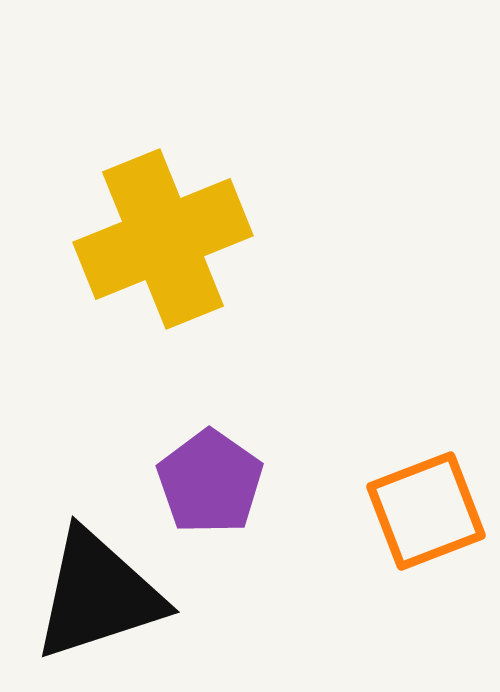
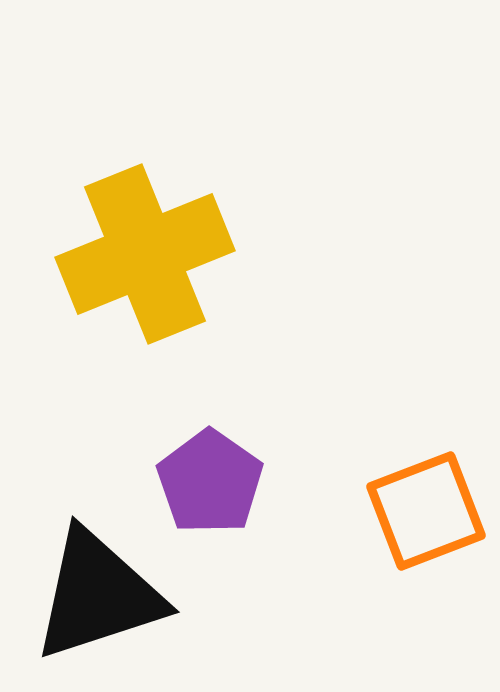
yellow cross: moved 18 px left, 15 px down
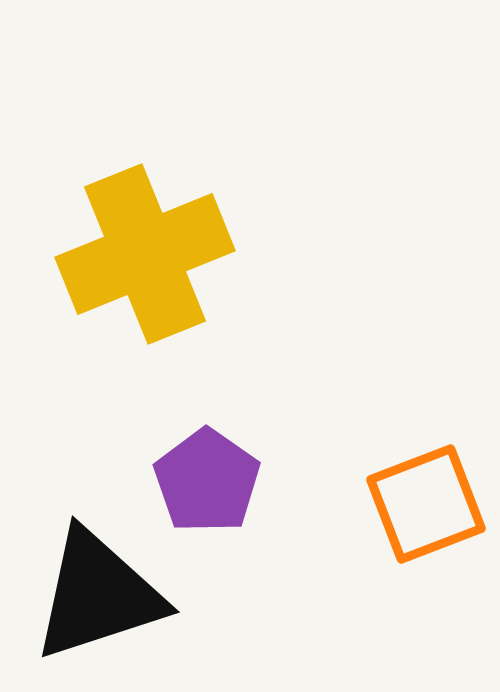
purple pentagon: moved 3 px left, 1 px up
orange square: moved 7 px up
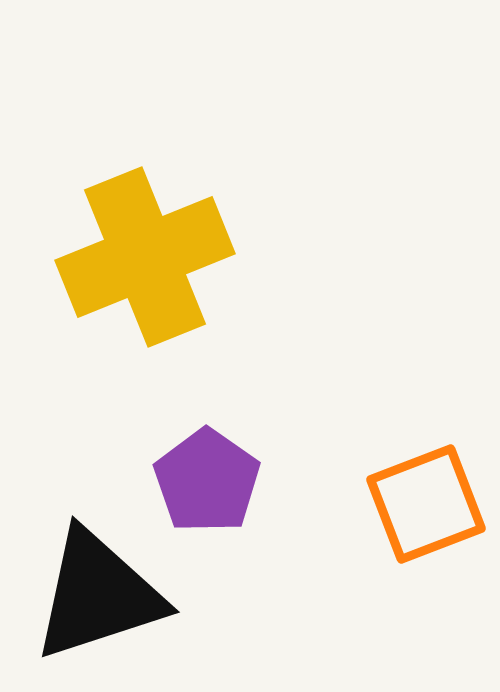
yellow cross: moved 3 px down
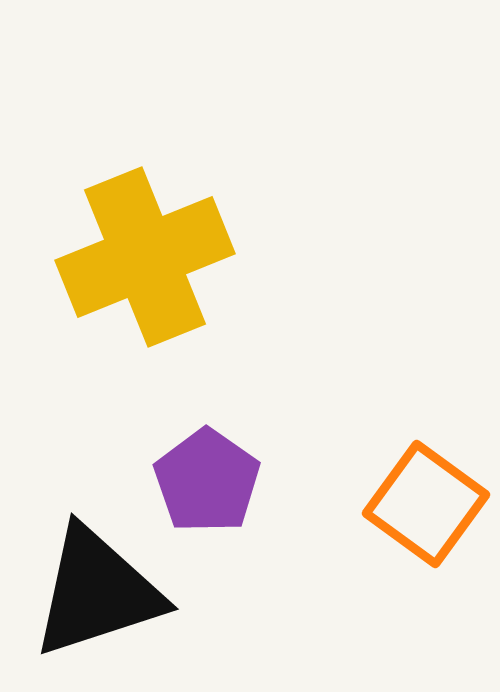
orange square: rotated 33 degrees counterclockwise
black triangle: moved 1 px left, 3 px up
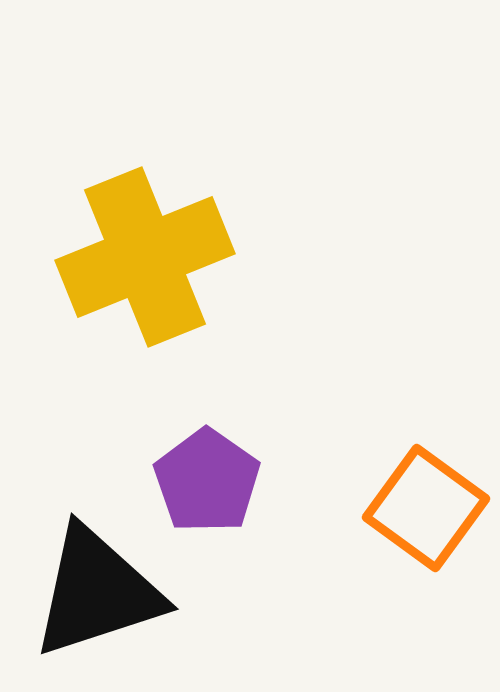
orange square: moved 4 px down
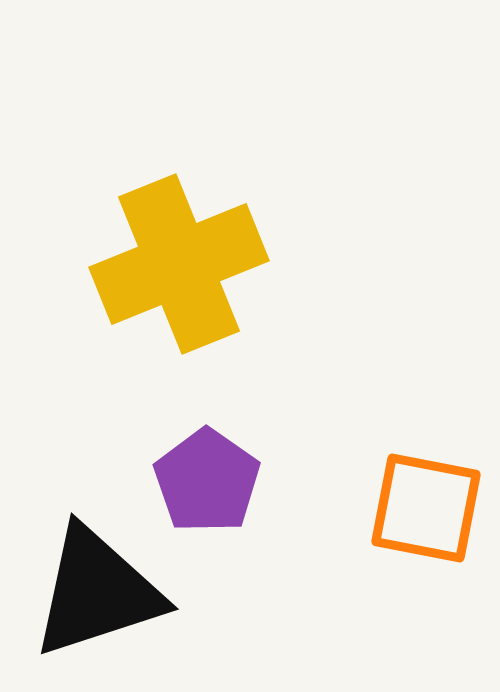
yellow cross: moved 34 px right, 7 px down
orange square: rotated 25 degrees counterclockwise
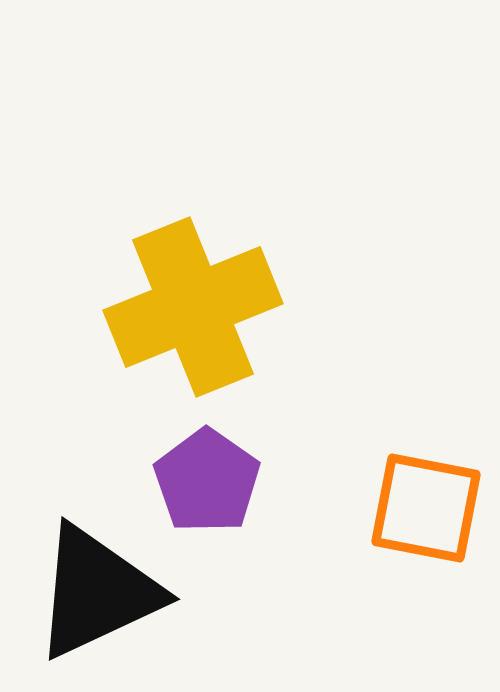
yellow cross: moved 14 px right, 43 px down
black triangle: rotated 7 degrees counterclockwise
